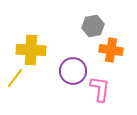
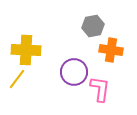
yellow cross: moved 5 px left
purple circle: moved 1 px right, 1 px down
yellow line: moved 2 px right, 1 px down
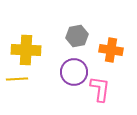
gray hexagon: moved 16 px left, 10 px down
yellow line: rotated 50 degrees clockwise
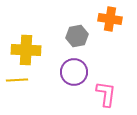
orange cross: moved 1 px left, 31 px up
yellow line: moved 1 px down
pink L-shape: moved 6 px right, 5 px down
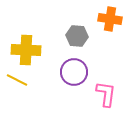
gray hexagon: rotated 15 degrees clockwise
yellow line: rotated 30 degrees clockwise
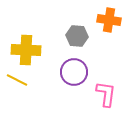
orange cross: moved 1 px left, 1 px down
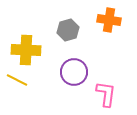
gray hexagon: moved 9 px left, 6 px up; rotated 20 degrees counterclockwise
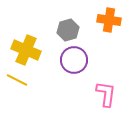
yellow cross: rotated 20 degrees clockwise
purple circle: moved 12 px up
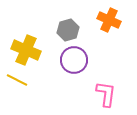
orange cross: rotated 15 degrees clockwise
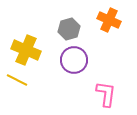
gray hexagon: moved 1 px right, 1 px up
